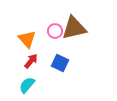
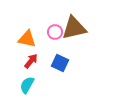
pink circle: moved 1 px down
orange triangle: rotated 36 degrees counterclockwise
cyan semicircle: rotated 12 degrees counterclockwise
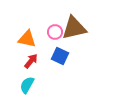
blue square: moved 7 px up
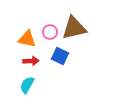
pink circle: moved 5 px left
red arrow: rotated 49 degrees clockwise
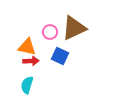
brown triangle: rotated 12 degrees counterclockwise
orange triangle: moved 8 px down
cyan semicircle: rotated 12 degrees counterclockwise
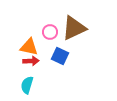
orange triangle: moved 2 px right
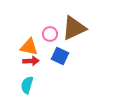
pink circle: moved 2 px down
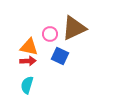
red arrow: moved 3 px left
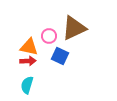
pink circle: moved 1 px left, 2 px down
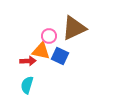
orange triangle: moved 12 px right, 4 px down
